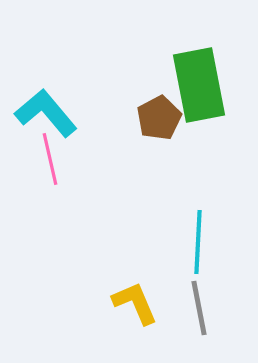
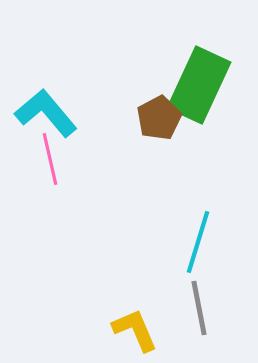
green rectangle: rotated 36 degrees clockwise
cyan line: rotated 14 degrees clockwise
yellow L-shape: moved 27 px down
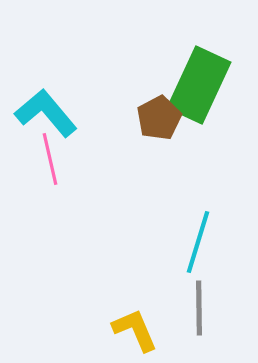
gray line: rotated 10 degrees clockwise
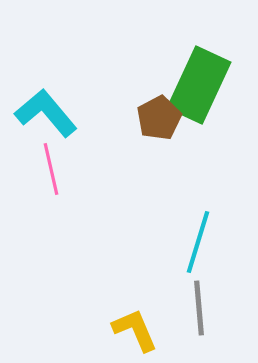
pink line: moved 1 px right, 10 px down
gray line: rotated 4 degrees counterclockwise
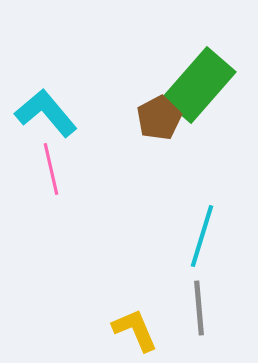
green rectangle: rotated 16 degrees clockwise
cyan line: moved 4 px right, 6 px up
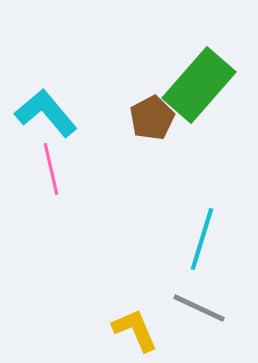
brown pentagon: moved 7 px left
cyan line: moved 3 px down
gray line: rotated 60 degrees counterclockwise
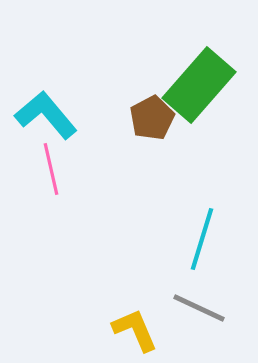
cyan L-shape: moved 2 px down
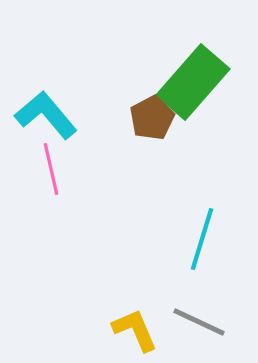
green rectangle: moved 6 px left, 3 px up
gray line: moved 14 px down
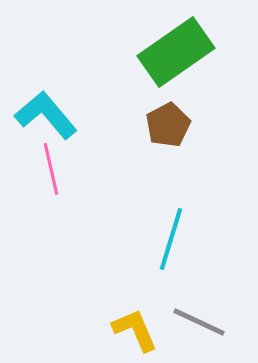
green rectangle: moved 17 px left, 30 px up; rotated 14 degrees clockwise
brown pentagon: moved 16 px right, 7 px down
cyan line: moved 31 px left
